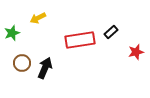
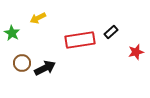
green star: rotated 21 degrees counterclockwise
black arrow: rotated 40 degrees clockwise
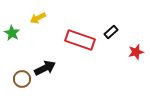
red rectangle: rotated 28 degrees clockwise
brown circle: moved 16 px down
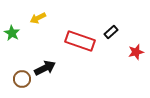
red rectangle: moved 1 px down
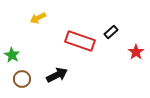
green star: moved 22 px down
red star: rotated 21 degrees counterclockwise
black arrow: moved 12 px right, 7 px down
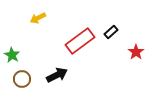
red rectangle: rotated 56 degrees counterclockwise
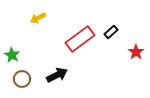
red rectangle: moved 2 px up
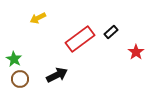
green star: moved 2 px right, 4 px down
brown circle: moved 2 px left
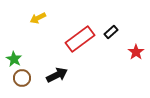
brown circle: moved 2 px right, 1 px up
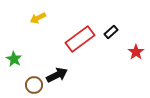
brown circle: moved 12 px right, 7 px down
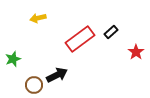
yellow arrow: rotated 14 degrees clockwise
green star: moved 1 px left; rotated 21 degrees clockwise
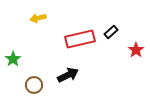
red rectangle: rotated 24 degrees clockwise
red star: moved 2 px up
green star: rotated 14 degrees counterclockwise
black arrow: moved 11 px right
